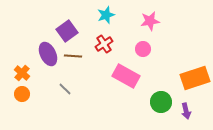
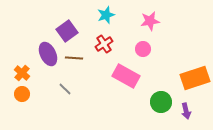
brown line: moved 1 px right, 2 px down
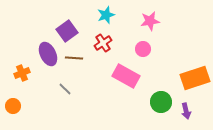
red cross: moved 1 px left, 1 px up
orange cross: rotated 28 degrees clockwise
orange circle: moved 9 px left, 12 px down
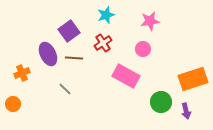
purple square: moved 2 px right
orange rectangle: moved 2 px left, 1 px down
orange circle: moved 2 px up
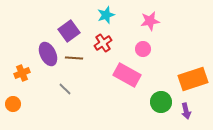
pink rectangle: moved 1 px right, 1 px up
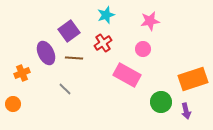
purple ellipse: moved 2 px left, 1 px up
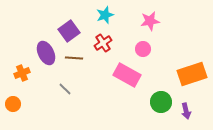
cyan star: moved 1 px left
orange rectangle: moved 1 px left, 5 px up
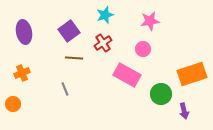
purple ellipse: moved 22 px left, 21 px up; rotated 15 degrees clockwise
gray line: rotated 24 degrees clockwise
green circle: moved 8 px up
purple arrow: moved 2 px left
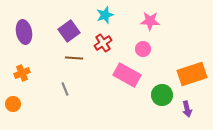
pink star: rotated 12 degrees clockwise
green circle: moved 1 px right, 1 px down
purple arrow: moved 3 px right, 2 px up
